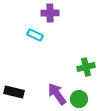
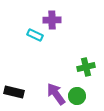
purple cross: moved 2 px right, 7 px down
purple arrow: moved 1 px left
green circle: moved 2 px left, 3 px up
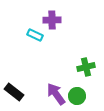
black rectangle: rotated 24 degrees clockwise
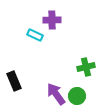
black rectangle: moved 11 px up; rotated 30 degrees clockwise
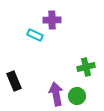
purple arrow: rotated 25 degrees clockwise
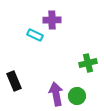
green cross: moved 2 px right, 4 px up
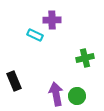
green cross: moved 3 px left, 5 px up
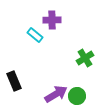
cyan rectangle: rotated 14 degrees clockwise
green cross: rotated 18 degrees counterclockwise
purple arrow: rotated 70 degrees clockwise
